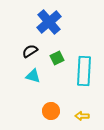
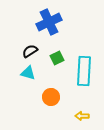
blue cross: rotated 15 degrees clockwise
cyan triangle: moved 5 px left, 3 px up
orange circle: moved 14 px up
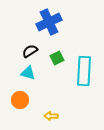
orange circle: moved 31 px left, 3 px down
yellow arrow: moved 31 px left
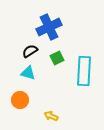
blue cross: moved 5 px down
yellow arrow: rotated 24 degrees clockwise
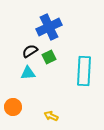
green square: moved 8 px left, 1 px up
cyan triangle: rotated 21 degrees counterclockwise
orange circle: moved 7 px left, 7 px down
